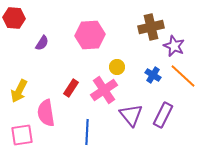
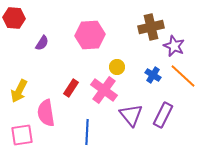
pink cross: rotated 20 degrees counterclockwise
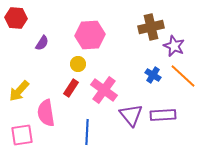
red hexagon: moved 2 px right
yellow circle: moved 39 px left, 3 px up
yellow arrow: rotated 15 degrees clockwise
purple rectangle: rotated 60 degrees clockwise
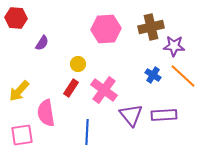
pink hexagon: moved 16 px right, 6 px up
purple star: rotated 20 degrees counterclockwise
purple rectangle: moved 1 px right
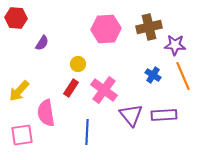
brown cross: moved 2 px left
purple star: moved 1 px right, 1 px up
orange line: rotated 24 degrees clockwise
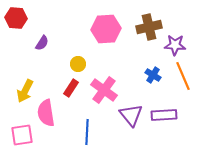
yellow arrow: moved 6 px right; rotated 15 degrees counterclockwise
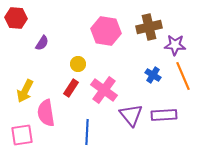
pink hexagon: moved 2 px down; rotated 12 degrees clockwise
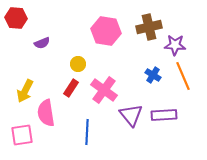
purple semicircle: rotated 35 degrees clockwise
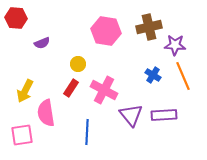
pink cross: rotated 8 degrees counterclockwise
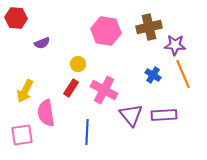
orange line: moved 2 px up
